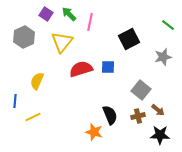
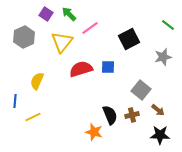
pink line: moved 6 px down; rotated 42 degrees clockwise
brown cross: moved 6 px left, 1 px up
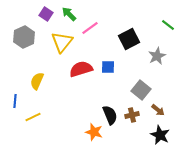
gray star: moved 6 px left, 1 px up; rotated 12 degrees counterclockwise
black star: rotated 24 degrees clockwise
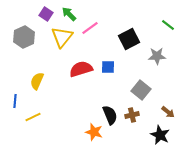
yellow triangle: moved 5 px up
gray star: rotated 24 degrees clockwise
brown arrow: moved 10 px right, 2 px down
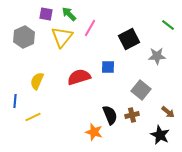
purple square: rotated 24 degrees counterclockwise
pink line: rotated 24 degrees counterclockwise
red semicircle: moved 2 px left, 8 px down
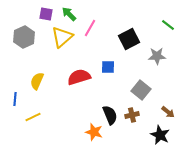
yellow triangle: rotated 10 degrees clockwise
blue line: moved 2 px up
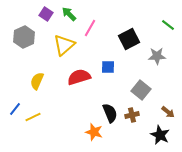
purple square: rotated 24 degrees clockwise
yellow triangle: moved 2 px right, 8 px down
blue line: moved 10 px down; rotated 32 degrees clockwise
black semicircle: moved 2 px up
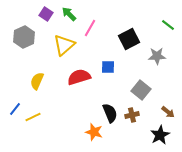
black star: rotated 18 degrees clockwise
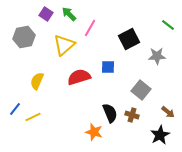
gray hexagon: rotated 15 degrees clockwise
brown cross: rotated 32 degrees clockwise
